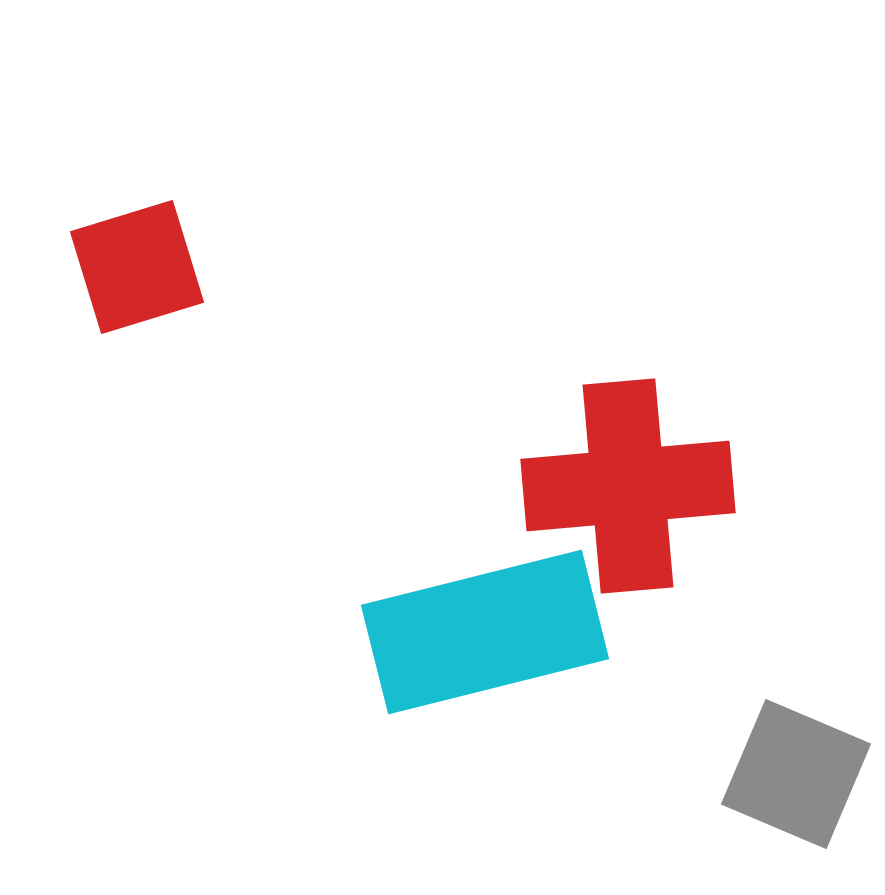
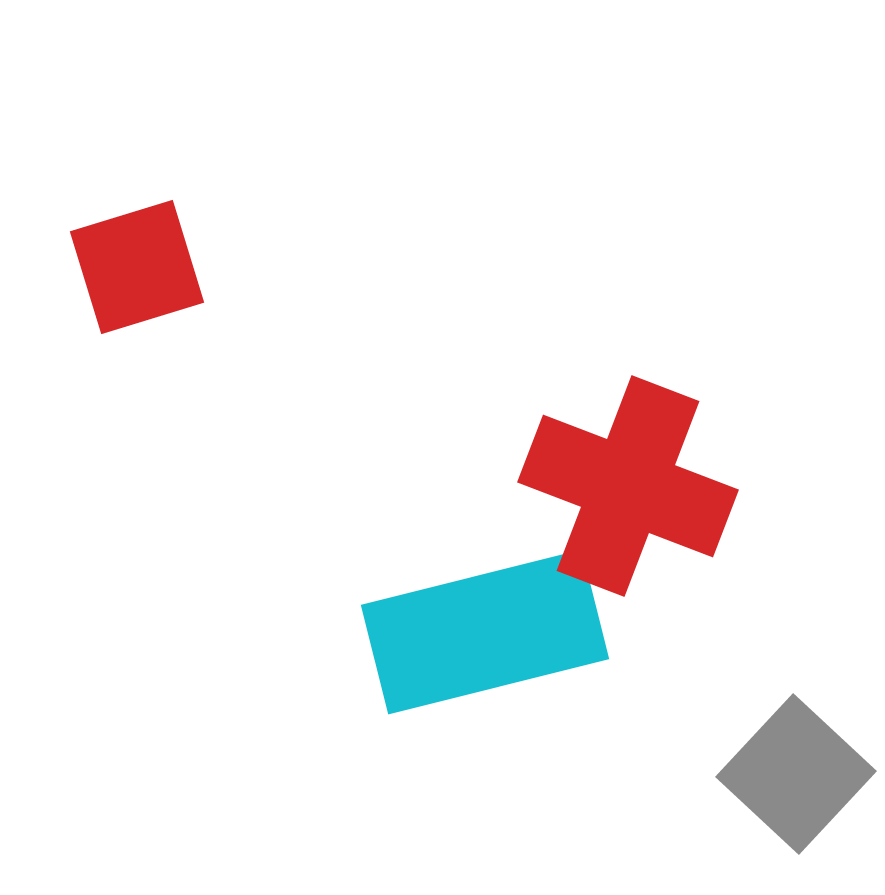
red cross: rotated 26 degrees clockwise
gray square: rotated 20 degrees clockwise
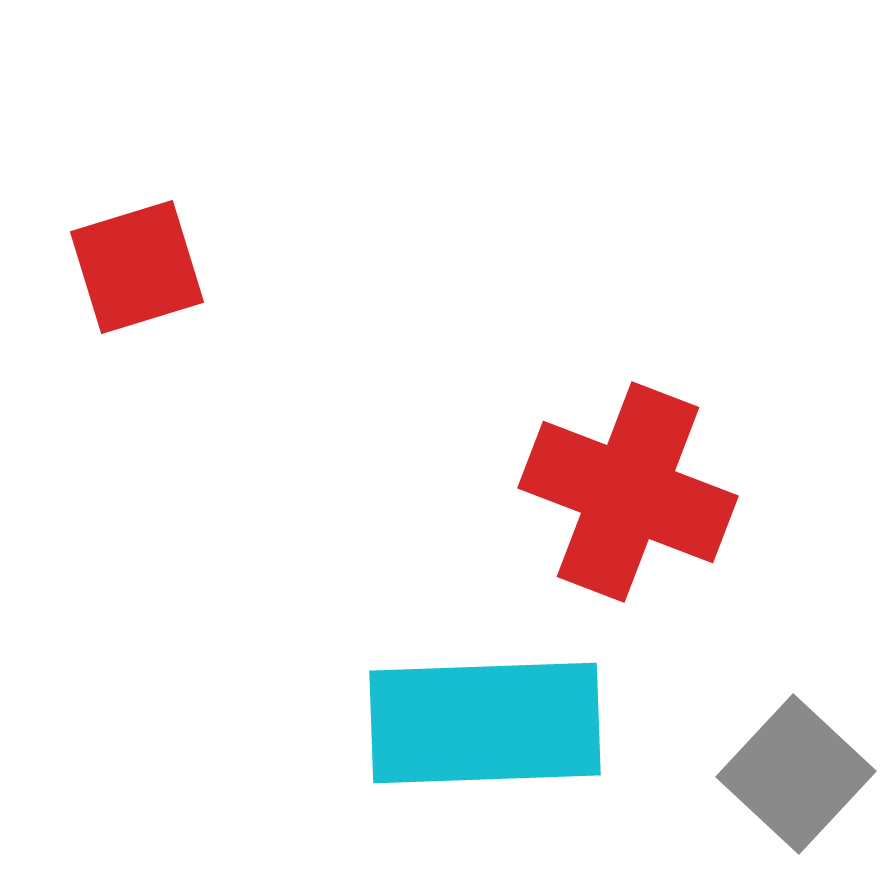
red cross: moved 6 px down
cyan rectangle: moved 91 px down; rotated 12 degrees clockwise
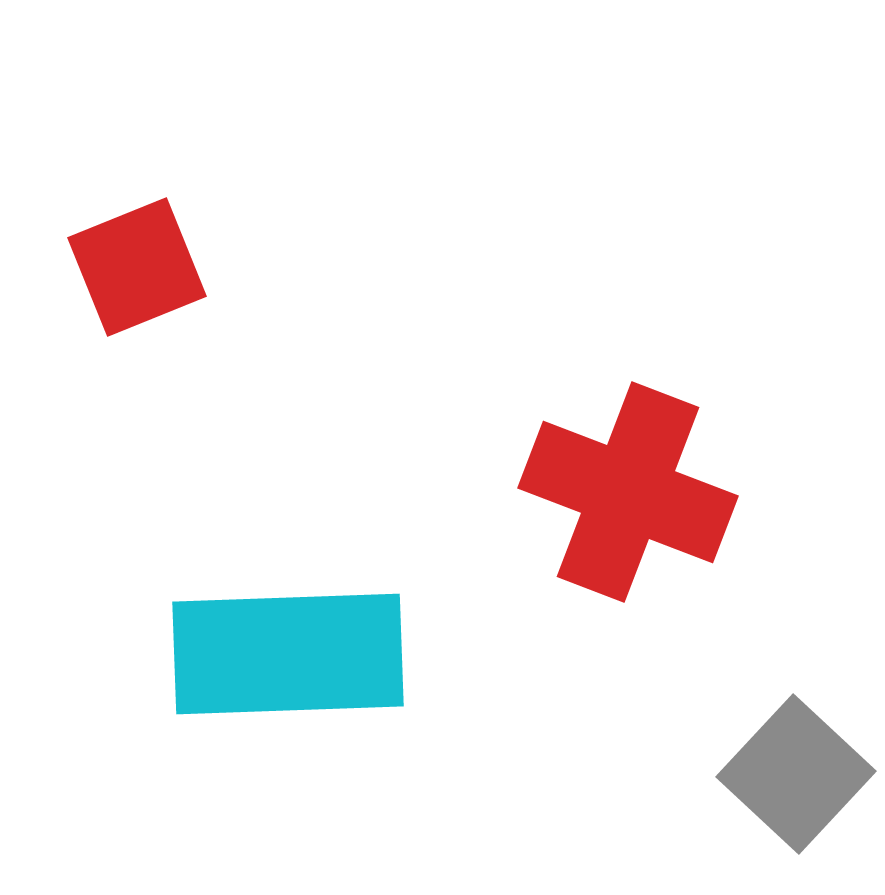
red square: rotated 5 degrees counterclockwise
cyan rectangle: moved 197 px left, 69 px up
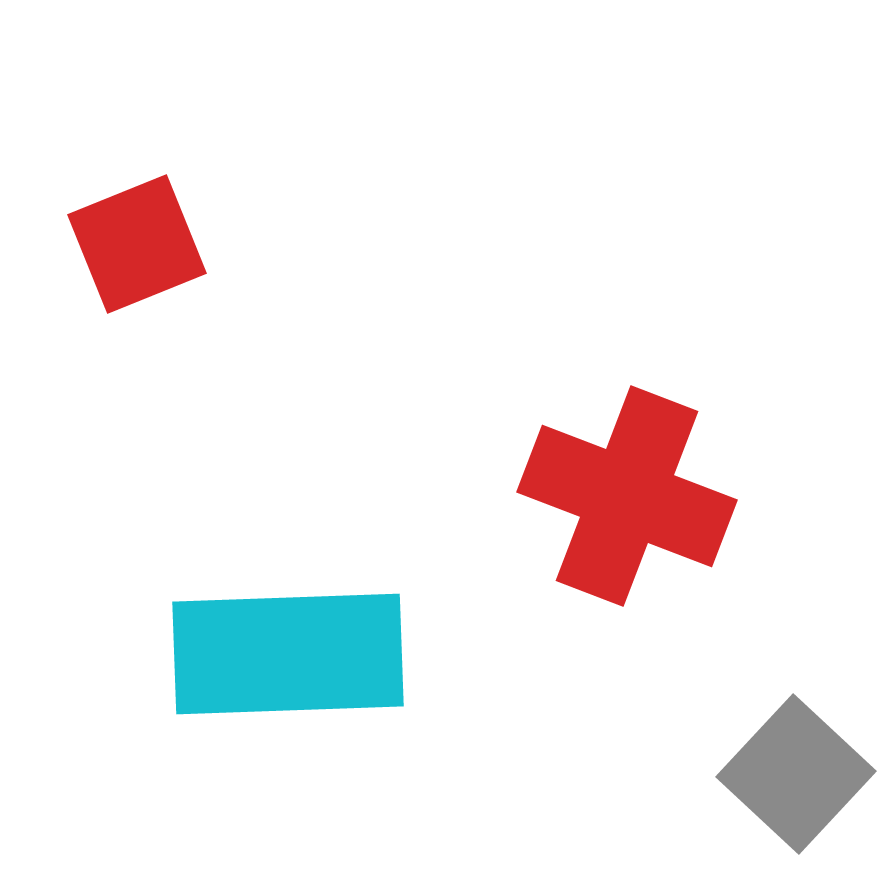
red square: moved 23 px up
red cross: moved 1 px left, 4 px down
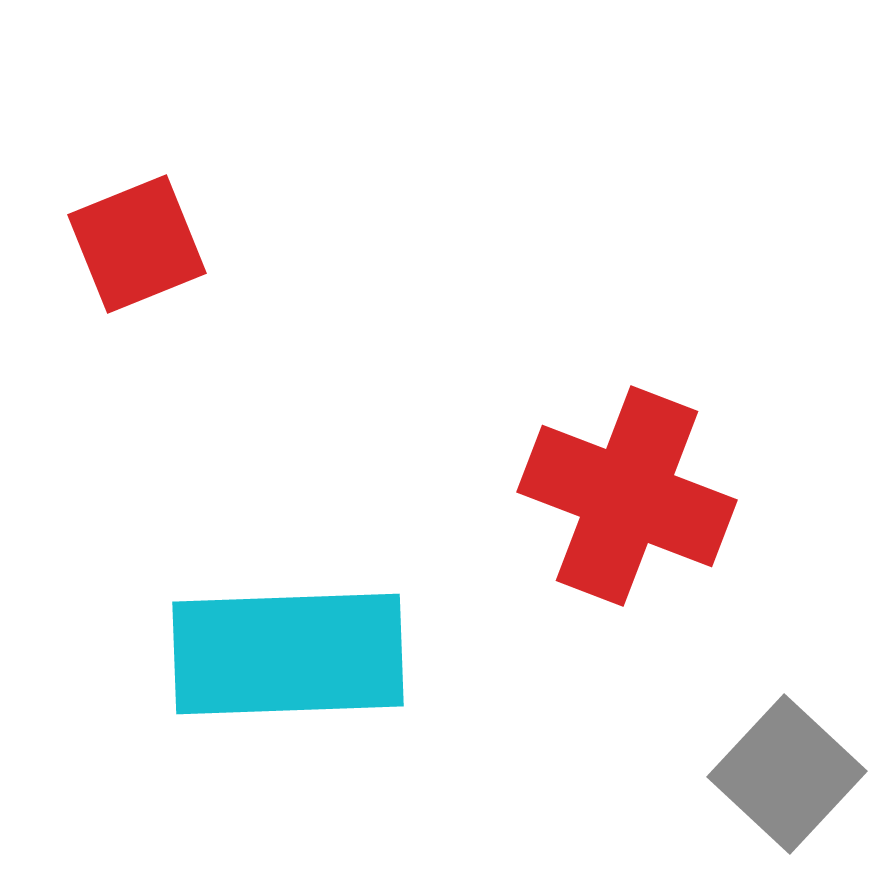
gray square: moved 9 px left
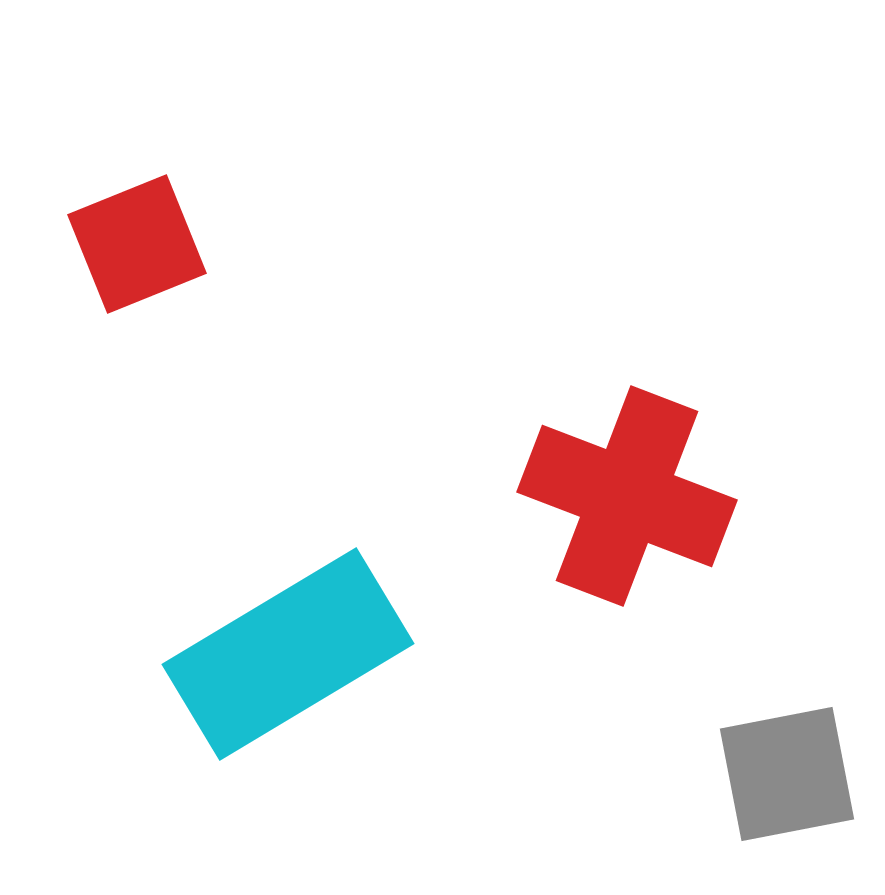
cyan rectangle: rotated 29 degrees counterclockwise
gray square: rotated 36 degrees clockwise
